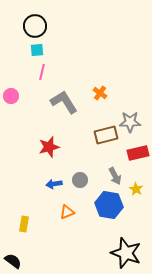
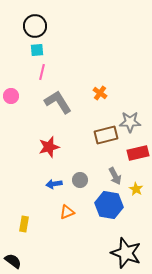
gray L-shape: moved 6 px left
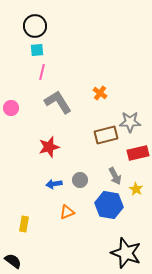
pink circle: moved 12 px down
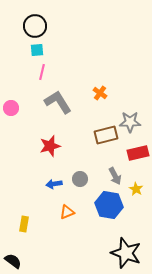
red star: moved 1 px right, 1 px up
gray circle: moved 1 px up
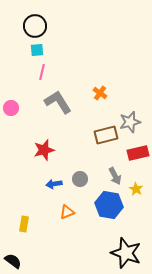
gray star: rotated 15 degrees counterclockwise
red star: moved 6 px left, 4 px down
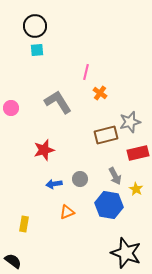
pink line: moved 44 px right
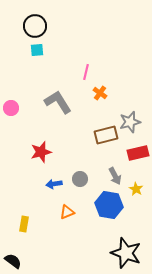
red star: moved 3 px left, 2 px down
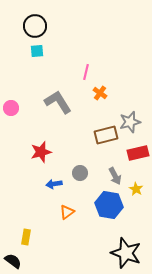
cyan square: moved 1 px down
gray circle: moved 6 px up
orange triangle: rotated 14 degrees counterclockwise
yellow rectangle: moved 2 px right, 13 px down
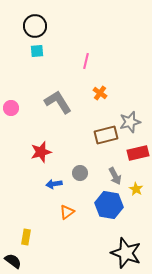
pink line: moved 11 px up
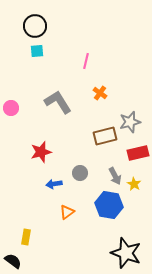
brown rectangle: moved 1 px left, 1 px down
yellow star: moved 2 px left, 5 px up
